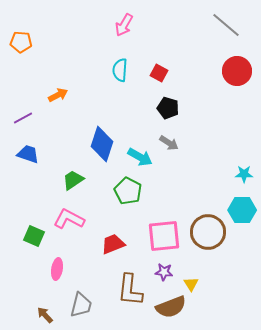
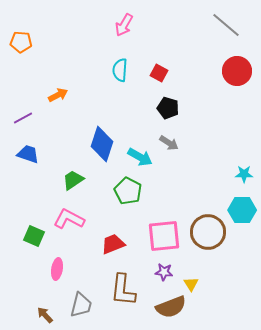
brown L-shape: moved 7 px left
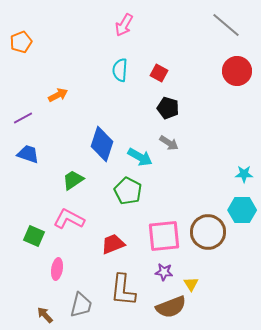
orange pentagon: rotated 25 degrees counterclockwise
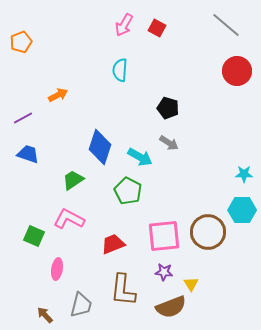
red square: moved 2 px left, 45 px up
blue diamond: moved 2 px left, 3 px down
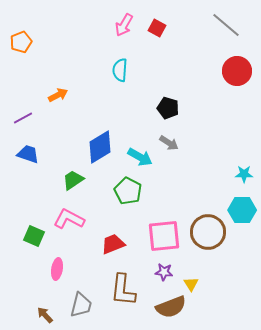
blue diamond: rotated 40 degrees clockwise
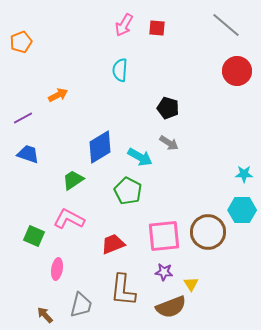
red square: rotated 24 degrees counterclockwise
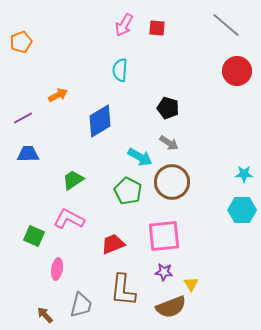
blue diamond: moved 26 px up
blue trapezoid: rotated 20 degrees counterclockwise
brown circle: moved 36 px left, 50 px up
